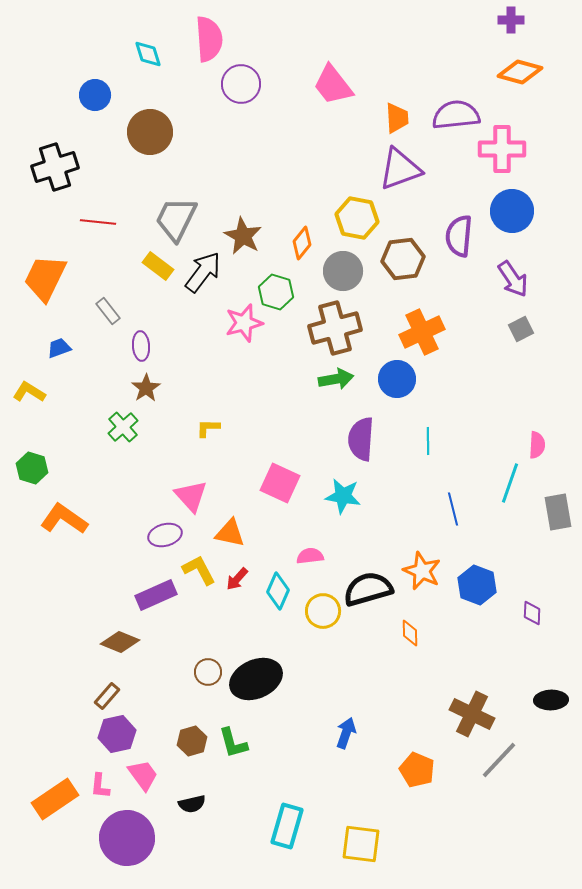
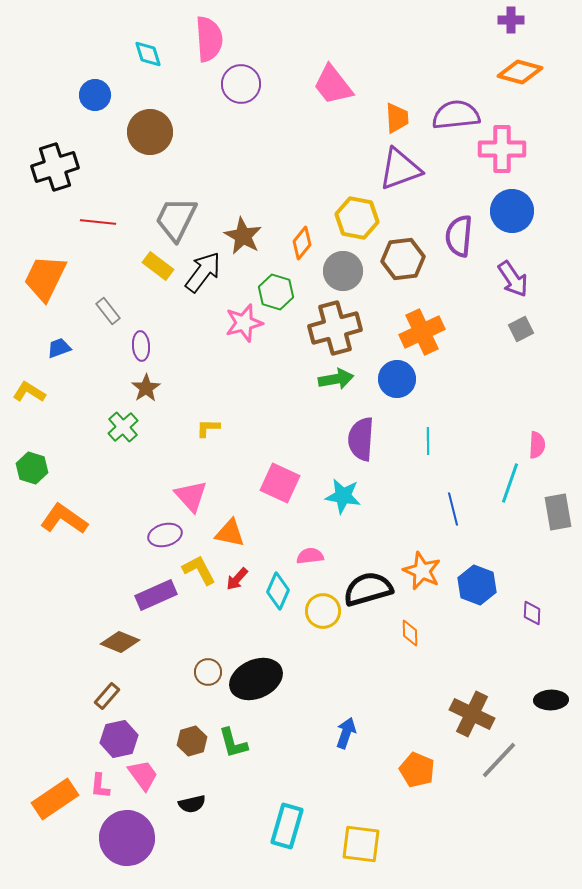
purple hexagon at (117, 734): moved 2 px right, 5 px down
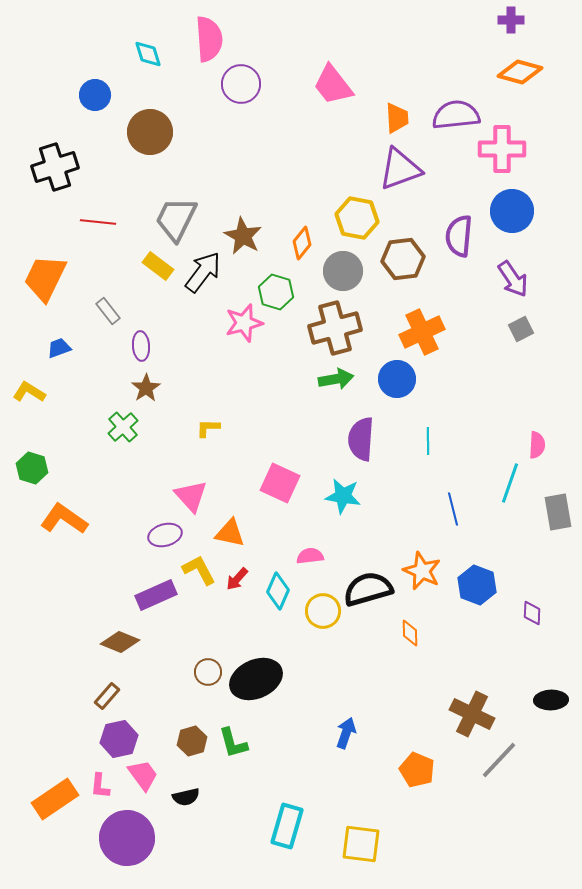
black semicircle at (192, 804): moved 6 px left, 7 px up
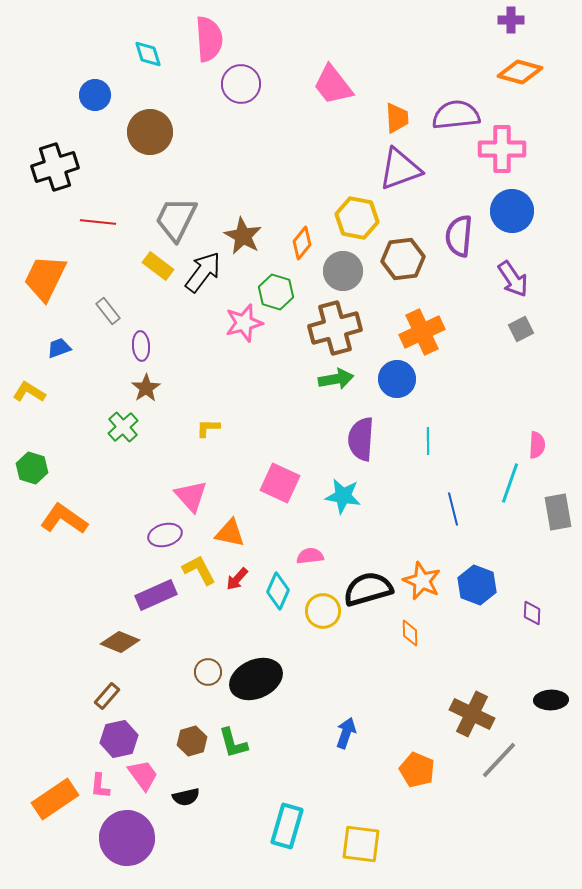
orange star at (422, 571): moved 10 px down
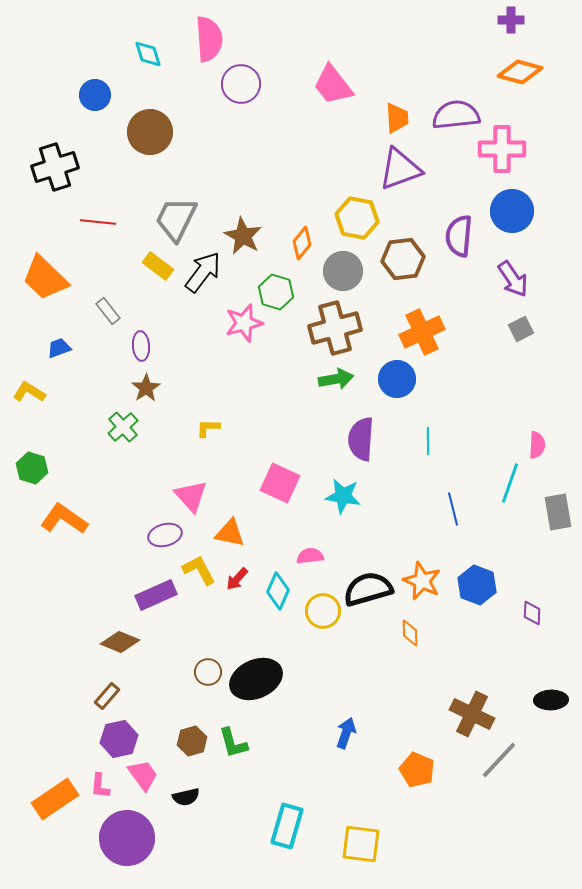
orange trapezoid at (45, 278): rotated 72 degrees counterclockwise
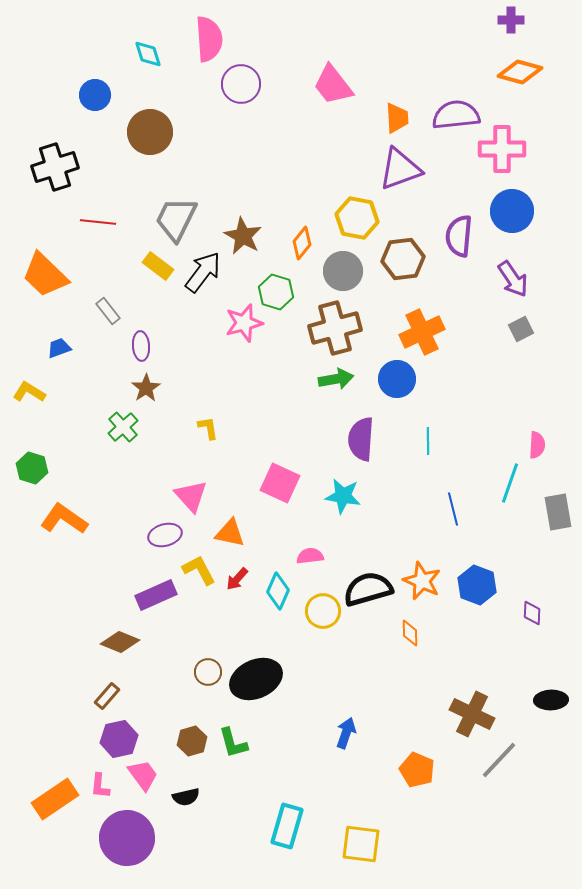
orange trapezoid at (45, 278): moved 3 px up
yellow L-shape at (208, 428): rotated 80 degrees clockwise
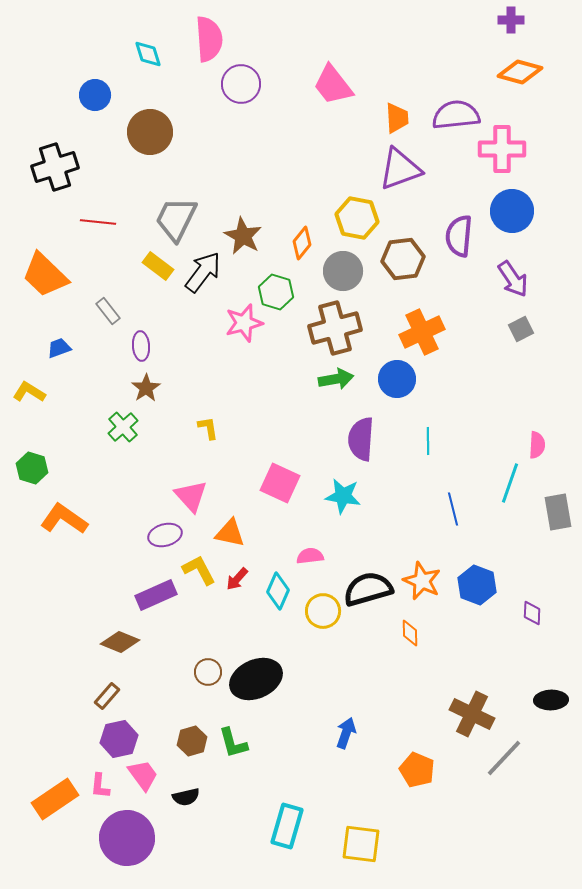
gray line at (499, 760): moved 5 px right, 2 px up
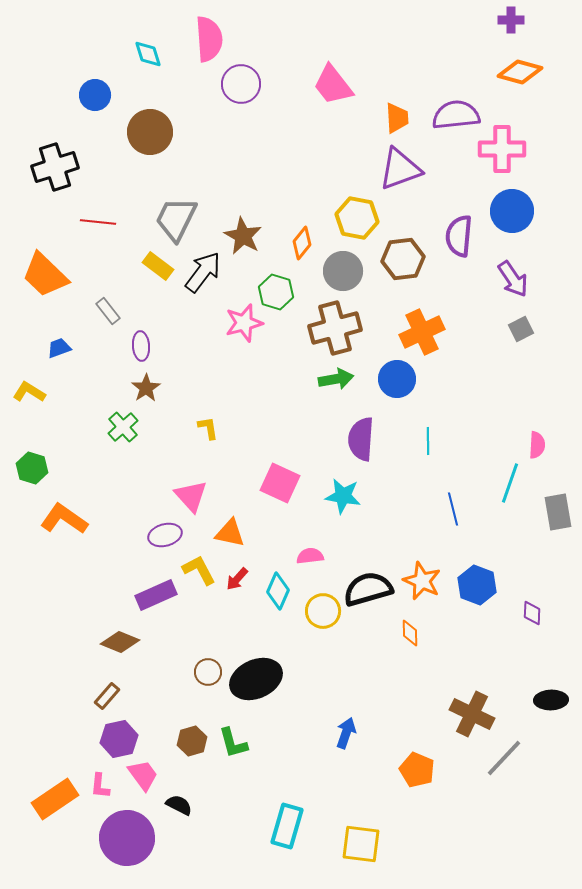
black semicircle at (186, 797): moved 7 px left, 8 px down; rotated 140 degrees counterclockwise
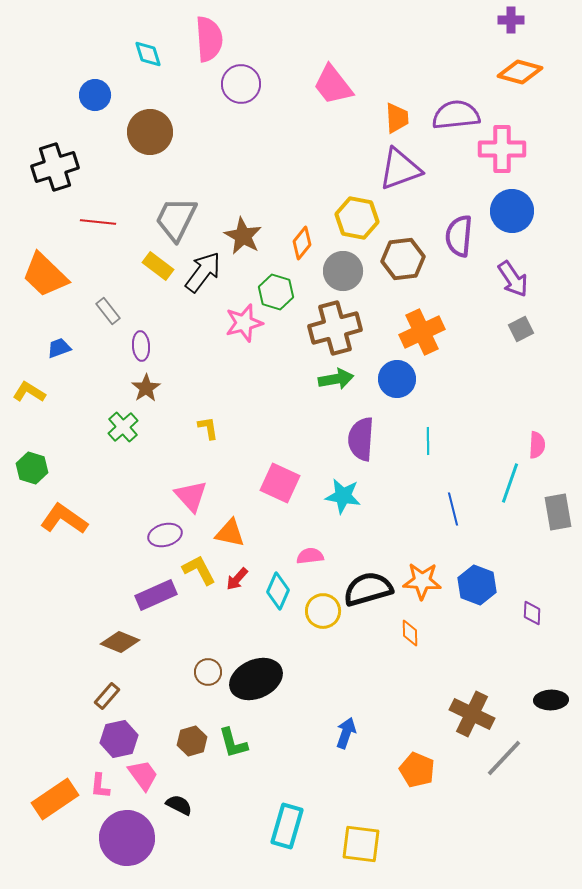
orange star at (422, 581): rotated 21 degrees counterclockwise
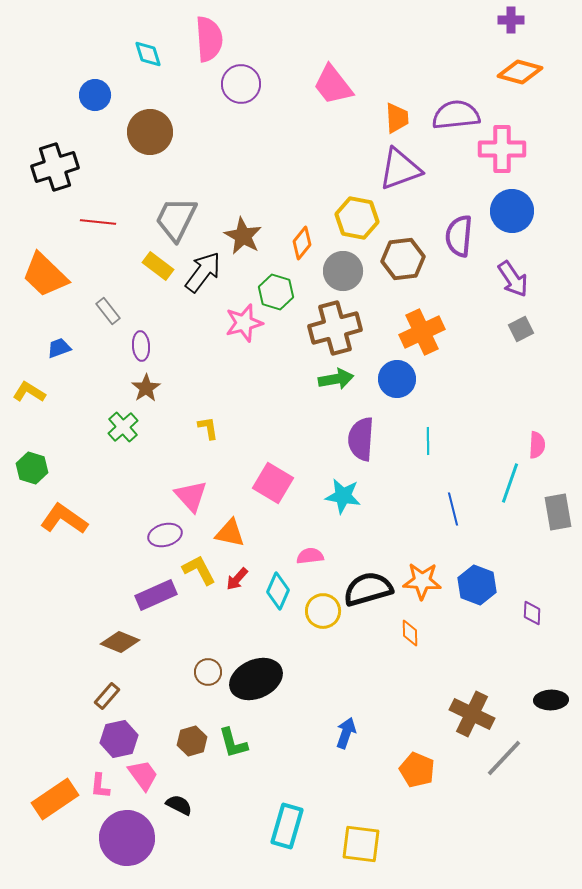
pink square at (280, 483): moved 7 px left; rotated 6 degrees clockwise
